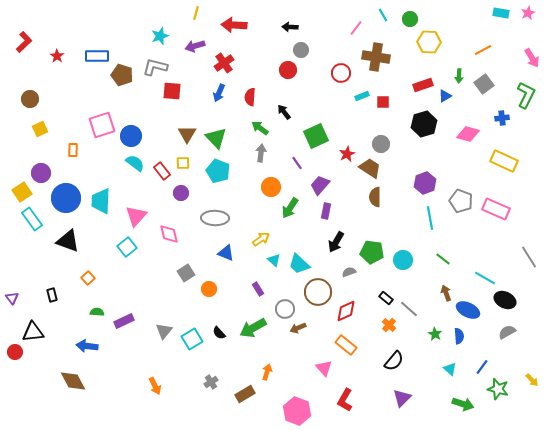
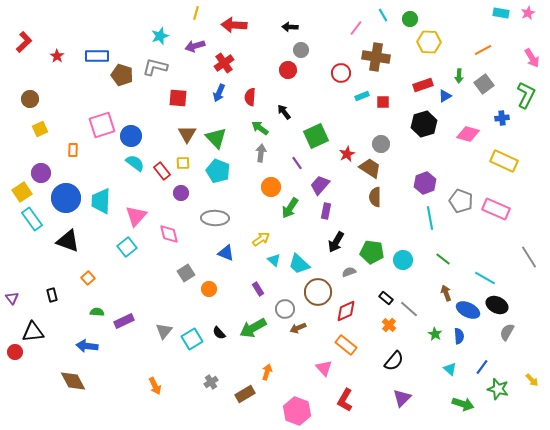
red square at (172, 91): moved 6 px right, 7 px down
black ellipse at (505, 300): moved 8 px left, 5 px down
gray semicircle at (507, 332): rotated 30 degrees counterclockwise
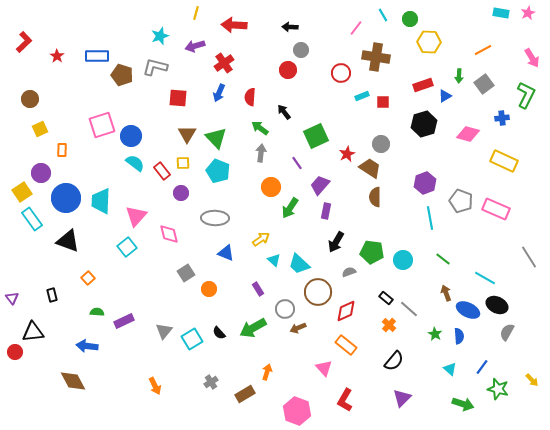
orange rectangle at (73, 150): moved 11 px left
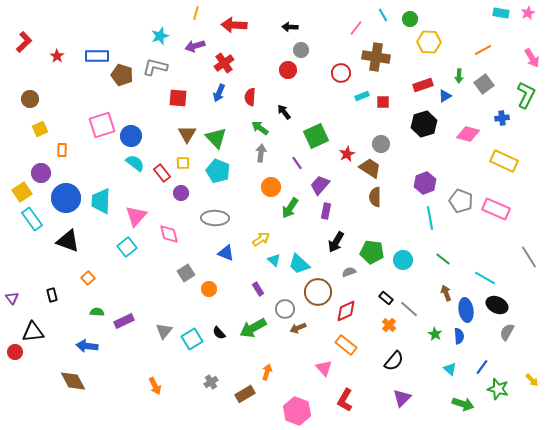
red rectangle at (162, 171): moved 2 px down
blue ellipse at (468, 310): moved 2 px left; rotated 55 degrees clockwise
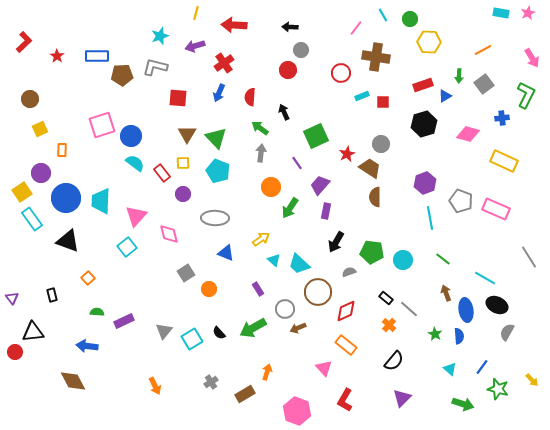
brown pentagon at (122, 75): rotated 20 degrees counterclockwise
black arrow at (284, 112): rotated 14 degrees clockwise
purple circle at (181, 193): moved 2 px right, 1 px down
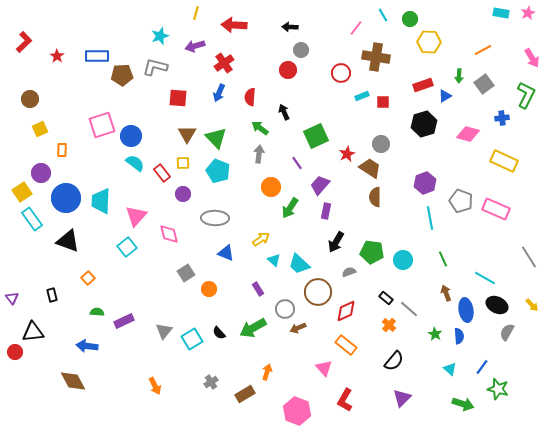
gray arrow at (261, 153): moved 2 px left, 1 px down
green line at (443, 259): rotated 28 degrees clockwise
yellow arrow at (532, 380): moved 75 px up
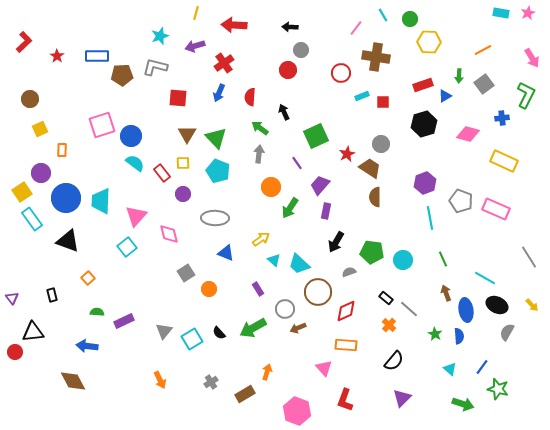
orange rectangle at (346, 345): rotated 35 degrees counterclockwise
orange arrow at (155, 386): moved 5 px right, 6 px up
red L-shape at (345, 400): rotated 10 degrees counterclockwise
